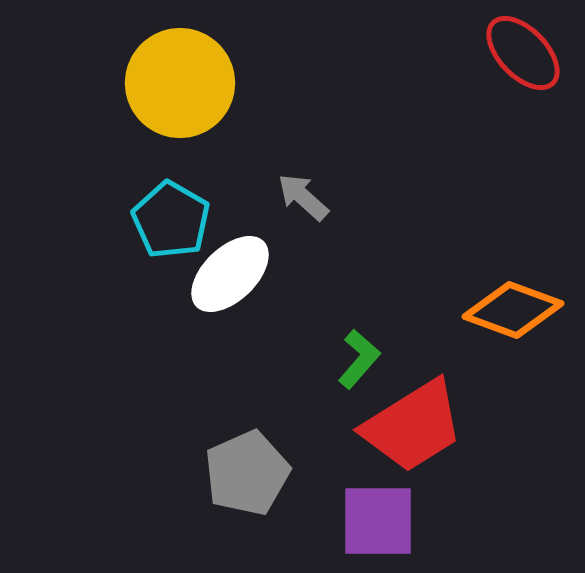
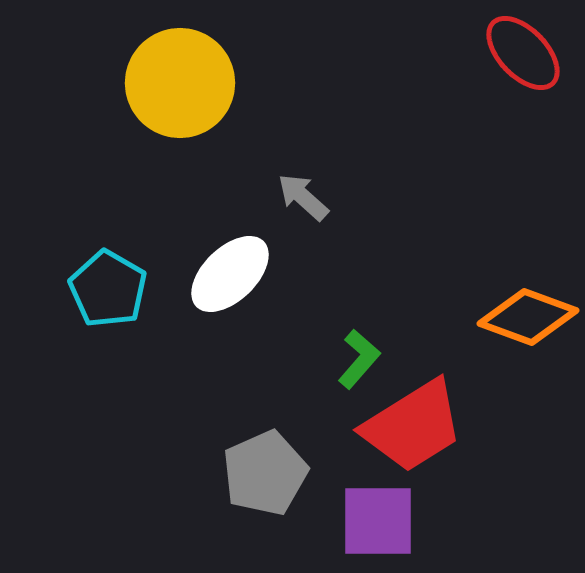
cyan pentagon: moved 63 px left, 69 px down
orange diamond: moved 15 px right, 7 px down
gray pentagon: moved 18 px right
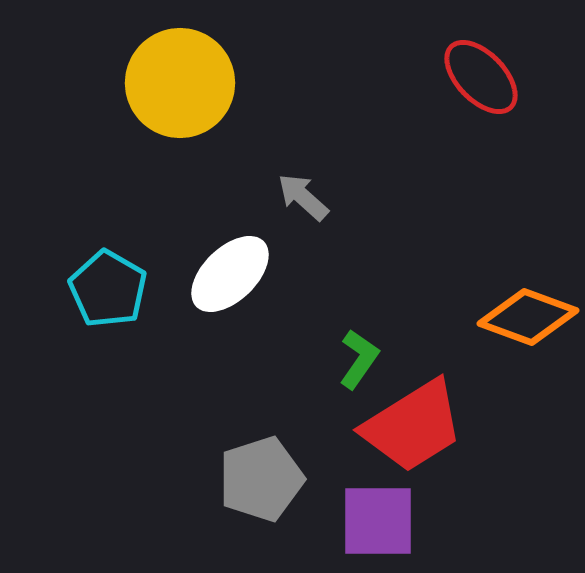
red ellipse: moved 42 px left, 24 px down
green L-shape: rotated 6 degrees counterclockwise
gray pentagon: moved 4 px left, 6 px down; rotated 6 degrees clockwise
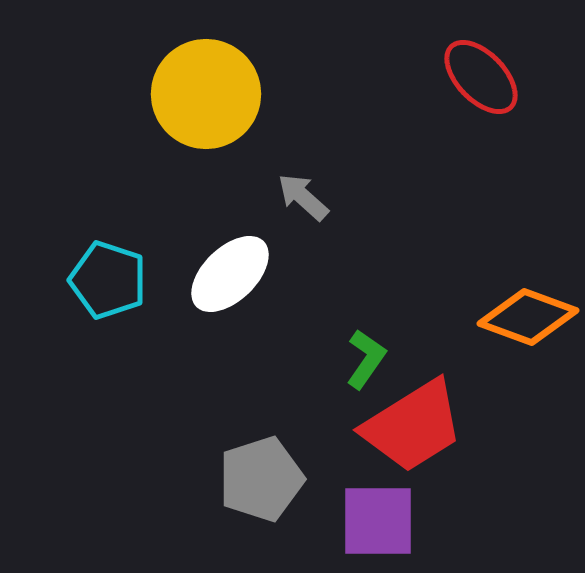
yellow circle: moved 26 px right, 11 px down
cyan pentagon: moved 9 px up; rotated 12 degrees counterclockwise
green L-shape: moved 7 px right
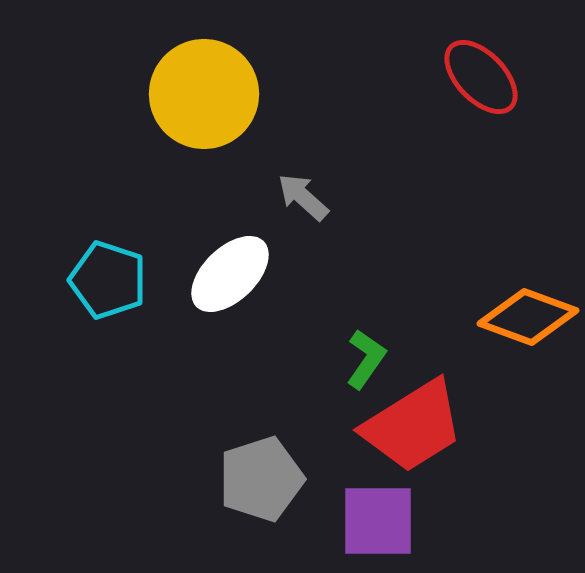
yellow circle: moved 2 px left
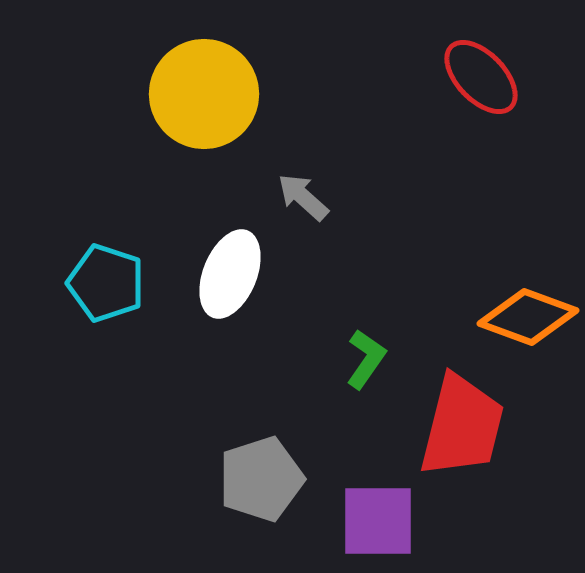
white ellipse: rotated 24 degrees counterclockwise
cyan pentagon: moved 2 px left, 3 px down
red trapezoid: moved 49 px right; rotated 44 degrees counterclockwise
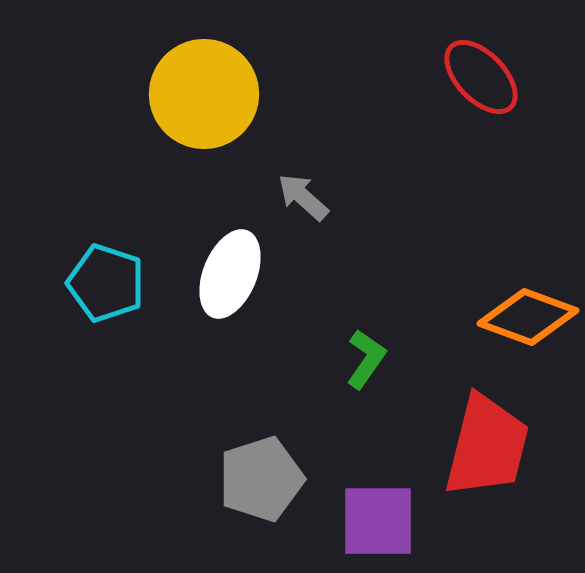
red trapezoid: moved 25 px right, 20 px down
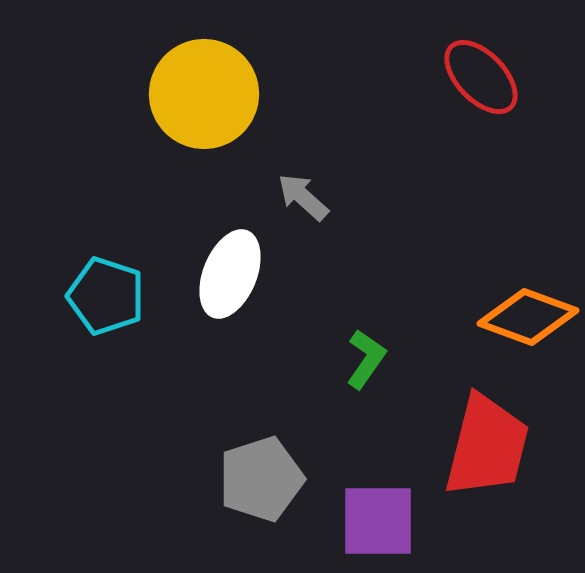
cyan pentagon: moved 13 px down
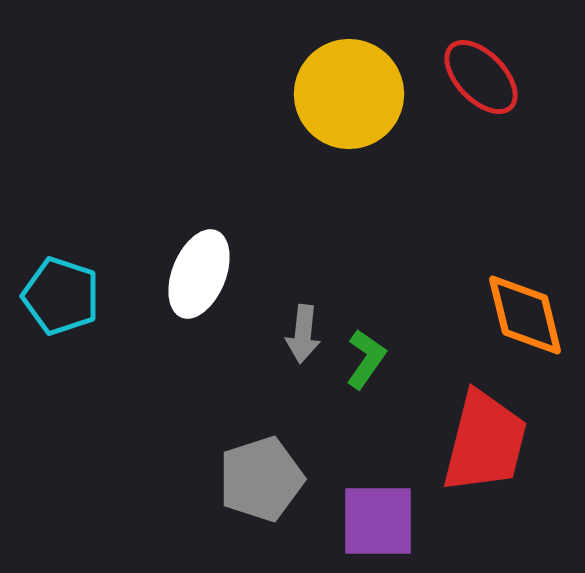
yellow circle: moved 145 px right
gray arrow: moved 137 px down; rotated 126 degrees counterclockwise
white ellipse: moved 31 px left
cyan pentagon: moved 45 px left
orange diamond: moved 3 px left, 2 px up; rotated 56 degrees clockwise
red trapezoid: moved 2 px left, 4 px up
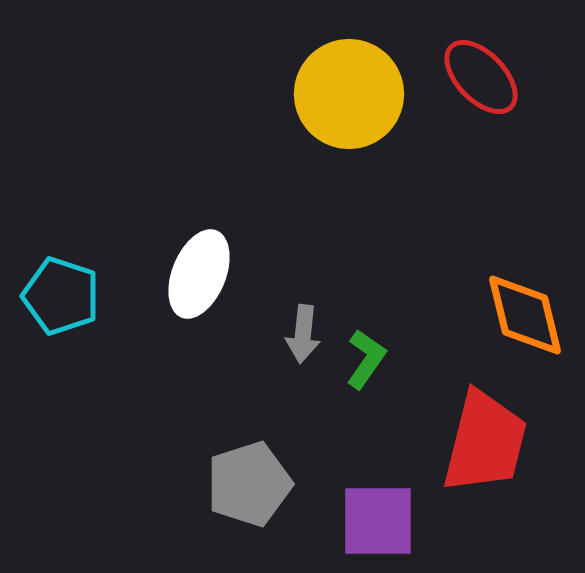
gray pentagon: moved 12 px left, 5 px down
